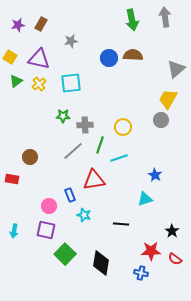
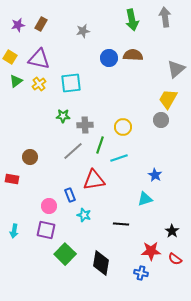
gray star: moved 12 px right, 10 px up
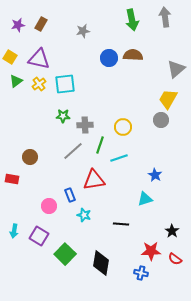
cyan square: moved 6 px left, 1 px down
purple square: moved 7 px left, 6 px down; rotated 18 degrees clockwise
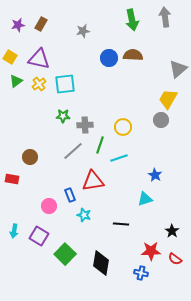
gray triangle: moved 2 px right
red triangle: moved 1 px left, 1 px down
